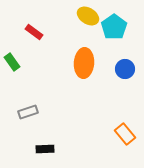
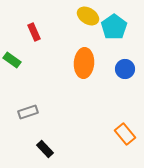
red rectangle: rotated 30 degrees clockwise
green rectangle: moved 2 px up; rotated 18 degrees counterclockwise
black rectangle: rotated 48 degrees clockwise
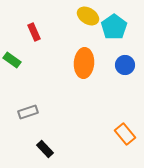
blue circle: moved 4 px up
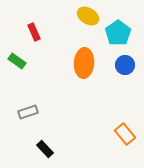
cyan pentagon: moved 4 px right, 6 px down
green rectangle: moved 5 px right, 1 px down
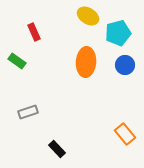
cyan pentagon: rotated 20 degrees clockwise
orange ellipse: moved 2 px right, 1 px up
black rectangle: moved 12 px right
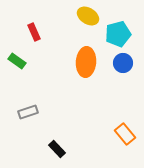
cyan pentagon: moved 1 px down
blue circle: moved 2 px left, 2 px up
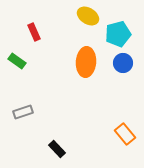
gray rectangle: moved 5 px left
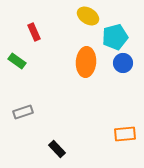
cyan pentagon: moved 3 px left, 3 px down
orange rectangle: rotated 55 degrees counterclockwise
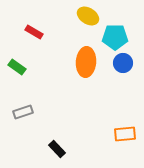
red rectangle: rotated 36 degrees counterclockwise
cyan pentagon: rotated 15 degrees clockwise
green rectangle: moved 6 px down
